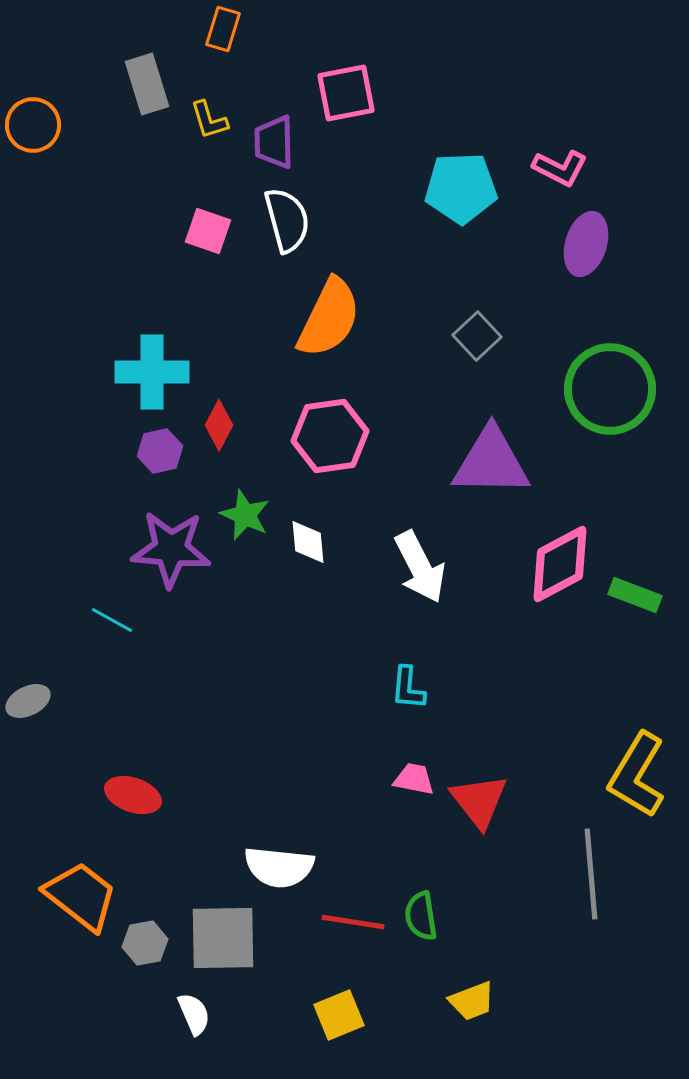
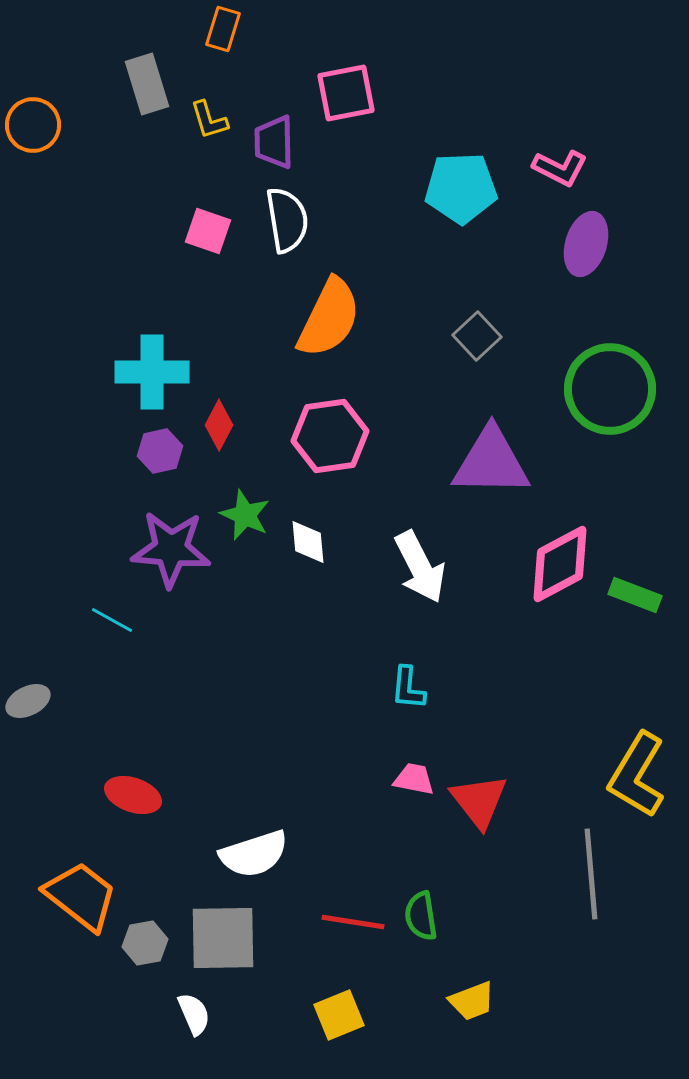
white semicircle at (287, 220): rotated 6 degrees clockwise
white semicircle at (279, 867): moved 25 px left, 13 px up; rotated 24 degrees counterclockwise
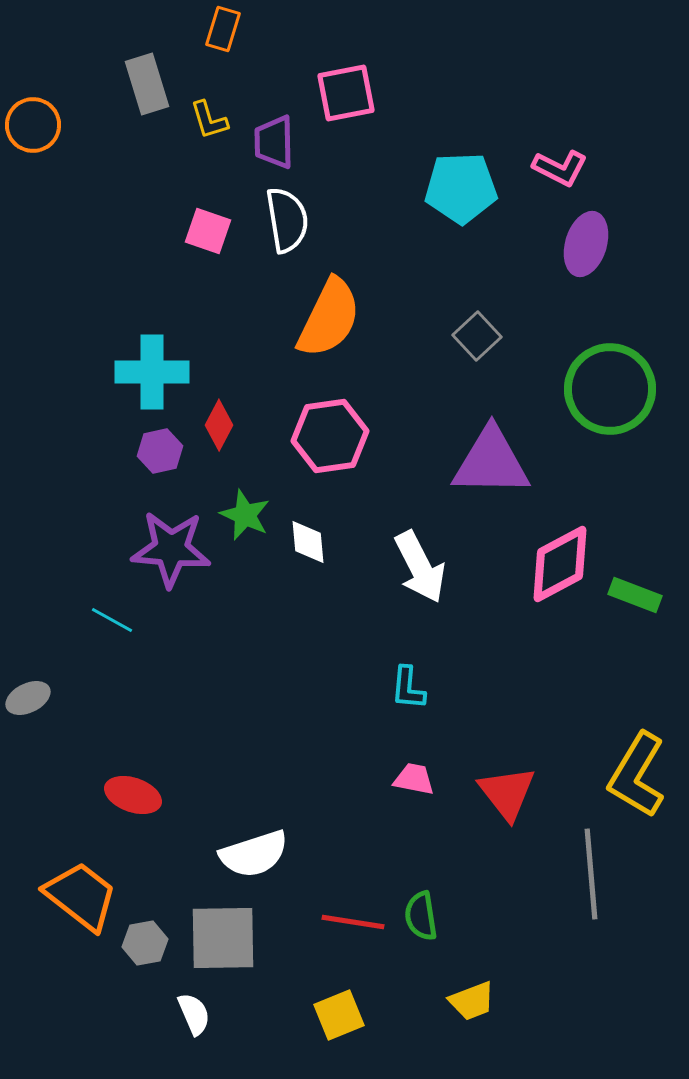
gray ellipse at (28, 701): moved 3 px up
red triangle at (479, 801): moved 28 px right, 8 px up
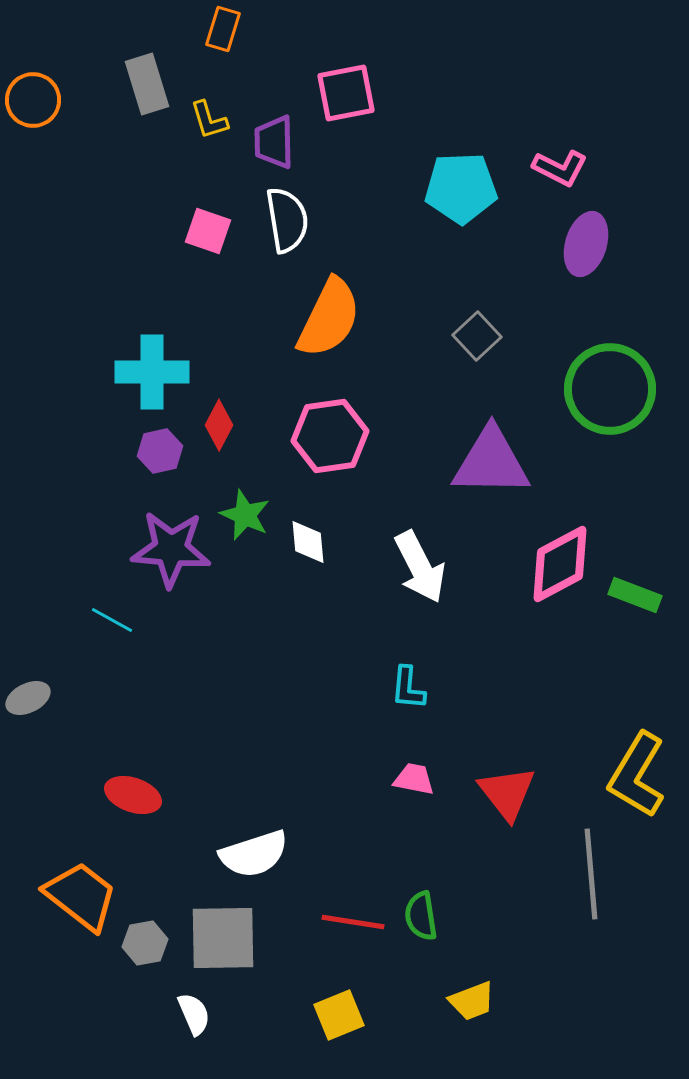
orange circle at (33, 125): moved 25 px up
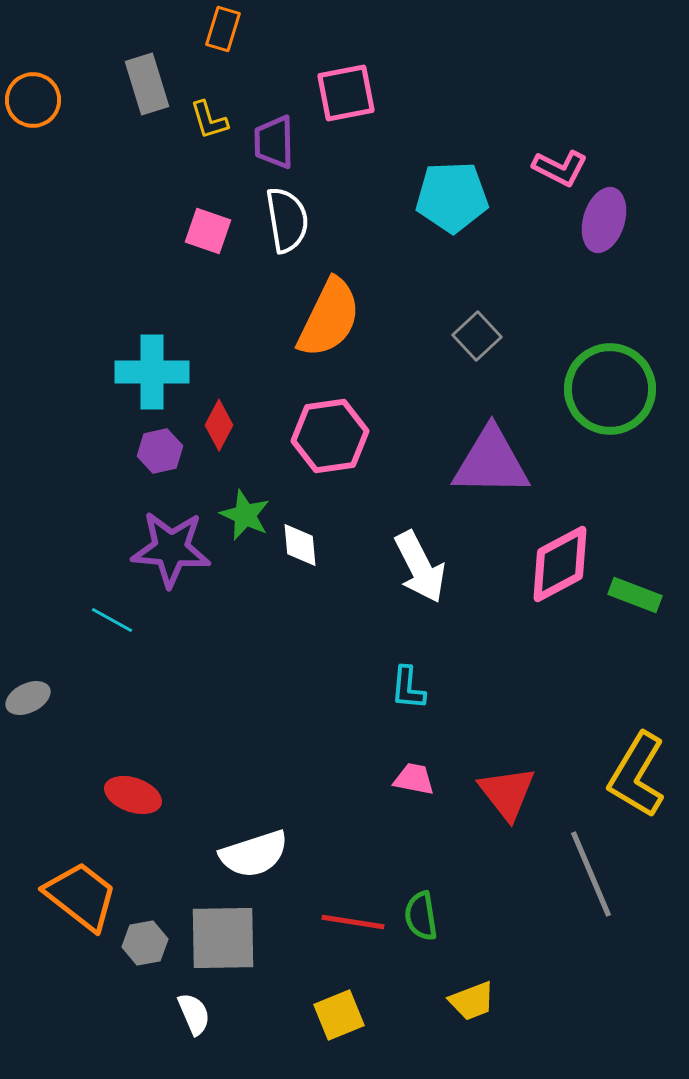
cyan pentagon at (461, 188): moved 9 px left, 9 px down
purple ellipse at (586, 244): moved 18 px right, 24 px up
white diamond at (308, 542): moved 8 px left, 3 px down
gray line at (591, 874): rotated 18 degrees counterclockwise
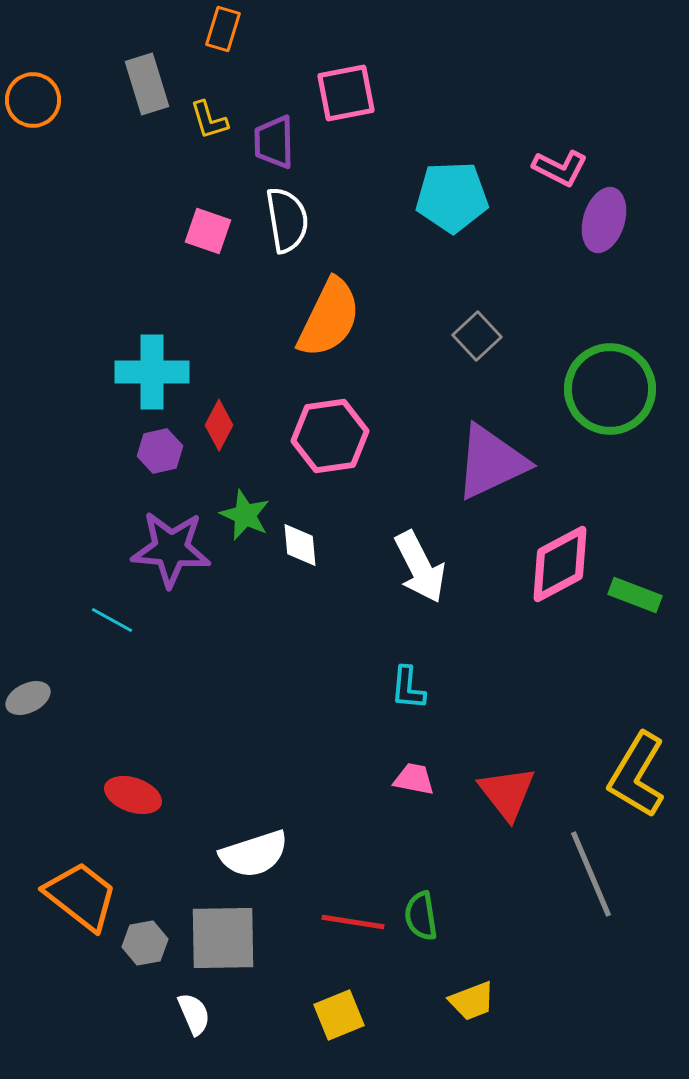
purple triangle at (491, 462): rotated 26 degrees counterclockwise
